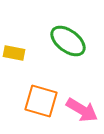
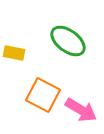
orange square: moved 2 px right, 6 px up; rotated 12 degrees clockwise
pink arrow: moved 1 px left
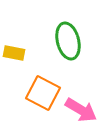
green ellipse: rotated 39 degrees clockwise
orange square: moved 2 px up
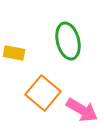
orange square: rotated 12 degrees clockwise
pink arrow: moved 1 px right
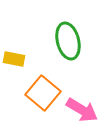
yellow rectangle: moved 6 px down
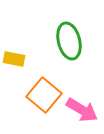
green ellipse: moved 1 px right
orange square: moved 1 px right, 2 px down
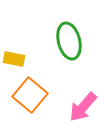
orange square: moved 14 px left
pink arrow: moved 1 px right, 3 px up; rotated 100 degrees clockwise
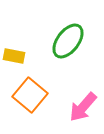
green ellipse: moved 1 px left; rotated 51 degrees clockwise
yellow rectangle: moved 3 px up
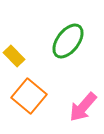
yellow rectangle: rotated 35 degrees clockwise
orange square: moved 1 px left, 1 px down
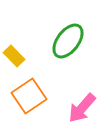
orange square: rotated 16 degrees clockwise
pink arrow: moved 1 px left, 1 px down
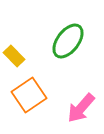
orange square: moved 1 px up
pink arrow: moved 1 px left
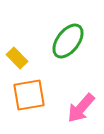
yellow rectangle: moved 3 px right, 2 px down
orange square: rotated 24 degrees clockwise
